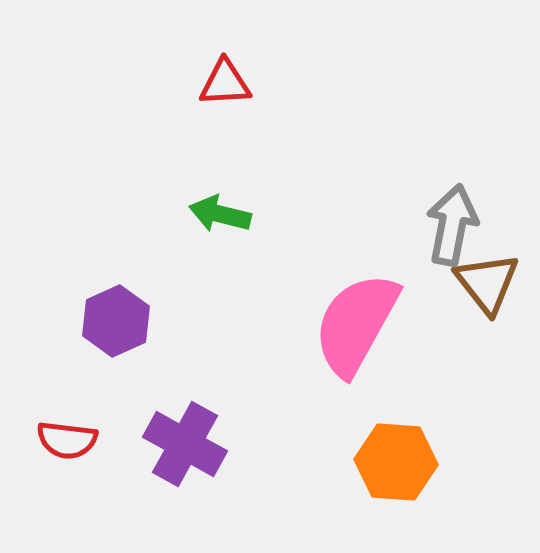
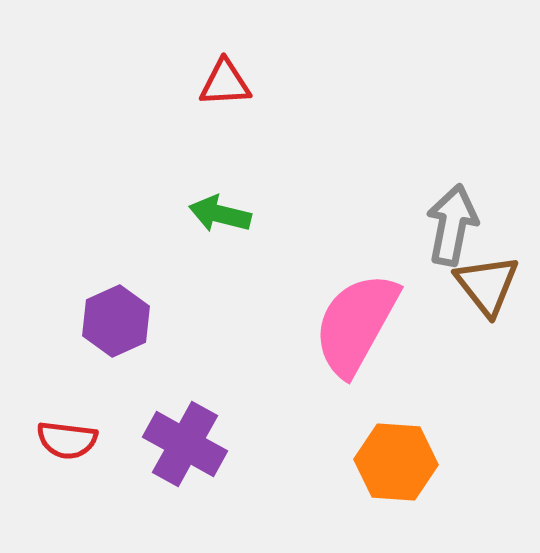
brown triangle: moved 2 px down
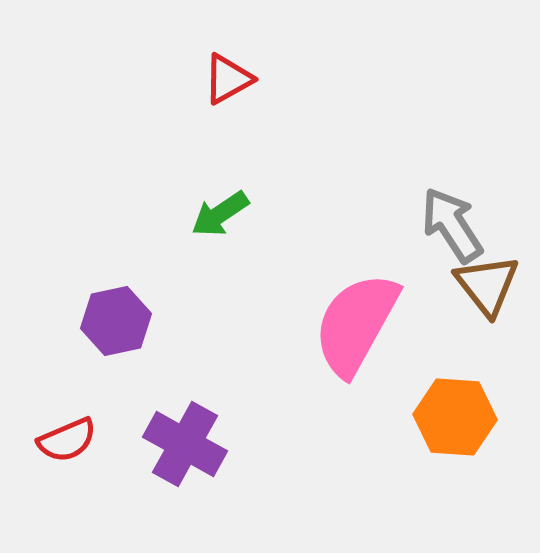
red triangle: moved 3 px right, 4 px up; rotated 26 degrees counterclockwise
green arrow: rotated 48 degrees counterclockwise
gray arrow: rotated 44 degrees counterclockwise
purple hexagon: rotated 12 degrees clockwise
red semicircle: rotated 30 degrees counterclockwise
orange hexagon: moved 59 px right, 45 px up
